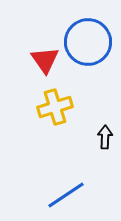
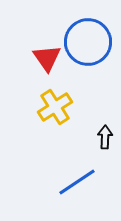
red triangle: moved 2 px right, 2 px up
yellow cross: rotated 16 degrees counterclockwise
blue line: moved 11 px right, 13 px up
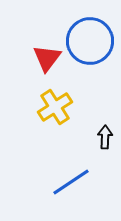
blue circle: moved 2 px right, 1 px up
red triangle: rotated 12 degrees clockwise
blue line: moved 6 px left
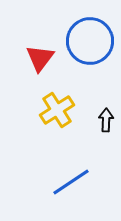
red triangle: moved 7 px left
yellow cross: moved 2 px right, 3 px down
black arrow: moved 1 px right, 17 px up
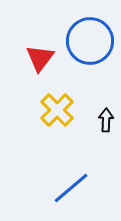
yellow cross: rotated 12 degrees counterclockwise
blue line: moved 6 px down; rotated 6 degrees counterclockwise
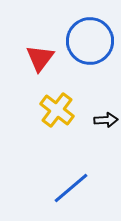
yellow cross: rotated 8 degrees counterclockwise
black arrow: rotated 85 degrees clockwise
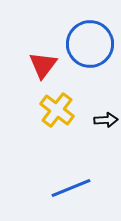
blue circle: moved 3 px down
red triangle: moved 3 px right, 7 px down
blue line: rotated 18 degrees clockwise
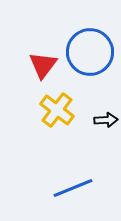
blue circle: moved 8 px down
blue line: moved 2 px right
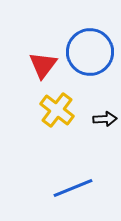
black arrow: moved 1 px left, 1 px up
